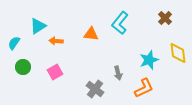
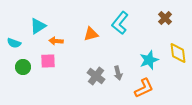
orange triangle: rotated 21 degrees counterclockwise
cyan semicircle: rotated 104 degrees counterclockwise
pink square: moved 7 px left, 11 px up; rotated 28 degrees clockwise
gray cross: moved 1 px right, 13 px up
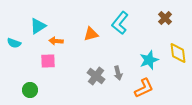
green circle: moved 7 px right, 23 px down
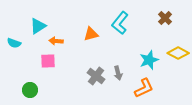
yellow diamond: rotated 55 degrees counterclockwise
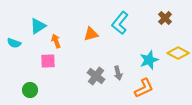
orange arrow: rotated 64 degrees clockwise
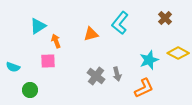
cyan semicircle: moved 1 px left, 24 px down
gray arrow: moved 1 px left, 1 px down
